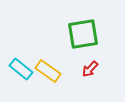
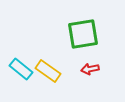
red arrow: rotated 36 degrees clockwise
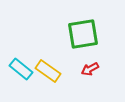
red arrow: rotated 18 degrees counterclockwise
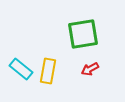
yellow rectangle: rotated 65 degrees clockwise
